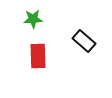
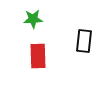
black rectangle: rotated 55 degrees clockwise
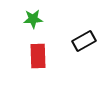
black rectangle: rotated 55 degrees clockwise
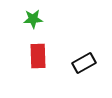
black rectangle: moved 22 px down
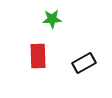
green star: moved 19 px right
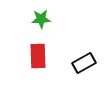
green star: moved 11 px left
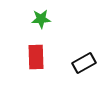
red rectangle: moved 2 px left, 1 px down
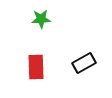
red rectangle: moved 10 px down
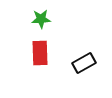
red rectangle: moved 4 px right, 14 px up
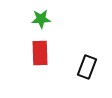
black rectangle: moved 3 px right, 4 px down; rotated 40 degrees counterclockwise
